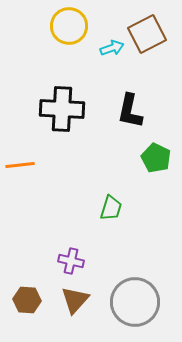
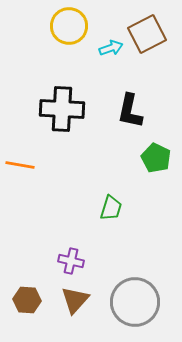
cyan arrow: moved 1 px left
orange line: rotated 16 degrees clockwise
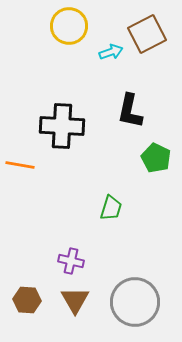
cyan arrow: moved 4 px down
black cross: moved 17 px down
brown triangle: rotated 12 degrees counterclockwise
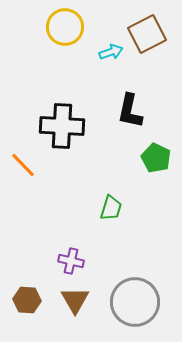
yellow circle: moved 4 px left, 1 px down
orange line: moved 3 px right; rotated 36 degrees clockwise
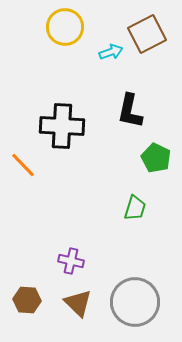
green trapezoid: moved 24 px right
brown triangle: moved 3 px right, 3 px down; rotated 16 degrees counterclockwise
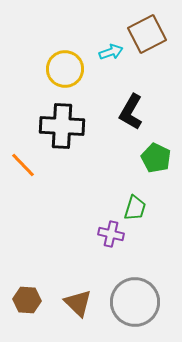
yellow circle: moved 42 px down
black L-shape: moved 1 px right, 1 px down; rotated 18 degrees clockwise
purple cross: moved 40 px right, 27 px up
